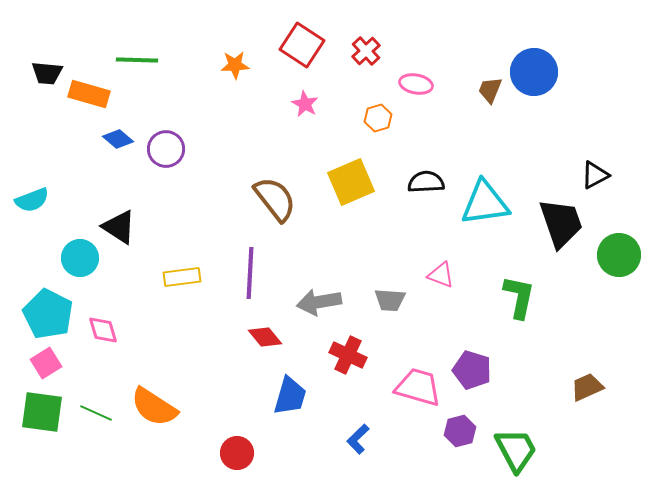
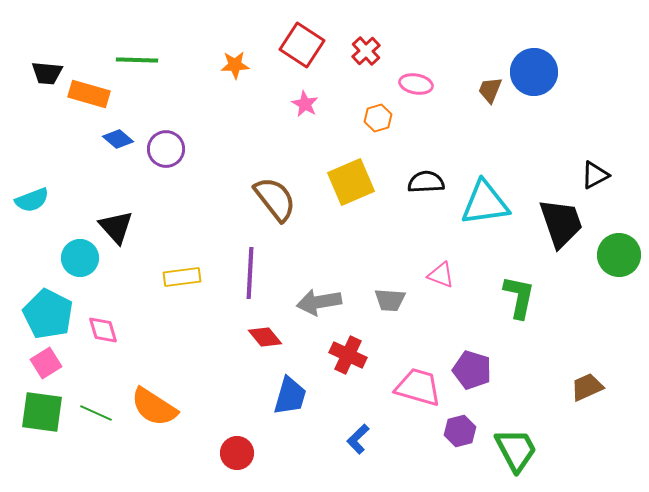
black triangle at (119, 227): moved 3 px left; rotated 15 degrees clockwise
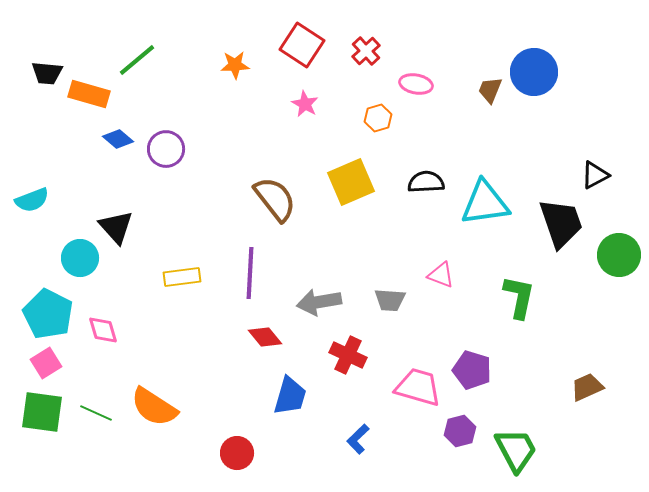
green line at (137, 60): rotated 42 degrees counterclockwise
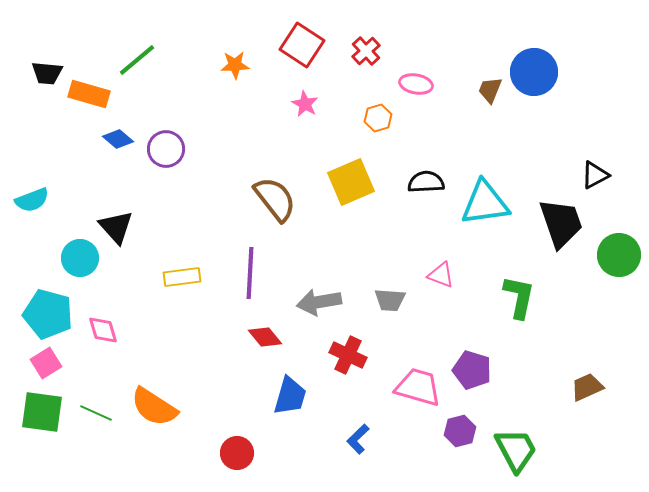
cyan pentagon at (48, 314): rotated 12 degrees counterclockwise
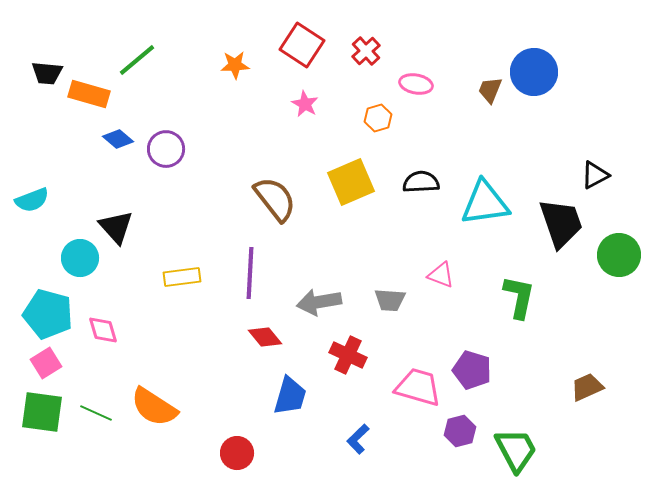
black semicircle at (426, 182): moved 5 px left
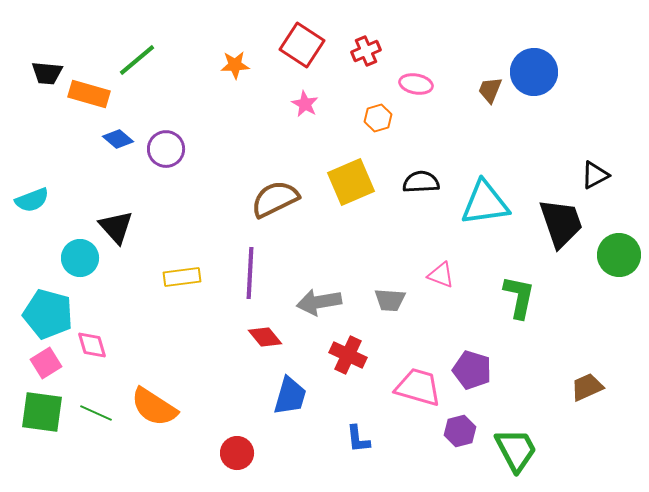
red cross at (366, 51): rotated 20 degrees clockwise
brown semicircle at (275, 199): rotated 78 degrees counterclockwise
pink diamond at (103, 330): moved 11 px left, 15 px down
blue L-shape at (358, 439): rotated 52 degrees counterclockwise
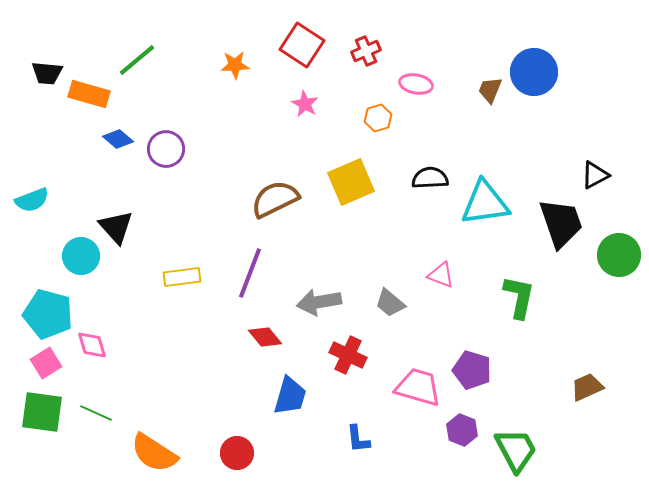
black semicircle at (421, 182): moved 9 px right, 4 px up
cyan circle at (80, 258): moved 1 px right, 2 px up
purple line at (250, 273): rotated 18 degrees clockwise
gray trapezoid at (390, 300): moved 3 px down; rotated 36 degrees clockwise
orange semicircle at (154, 407): moved 46 px down
purple hexagon at (460, 431): moved 2 px right, 1 px up; rotated 24 degrees counterclockwise
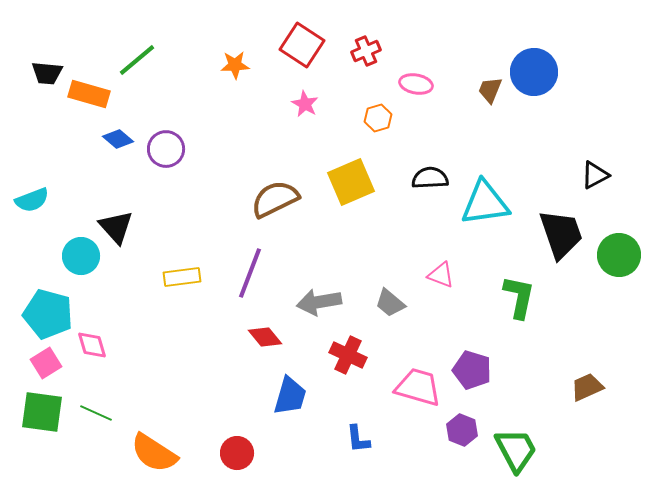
black trapezoid at (561, 223): moved 11 px down
